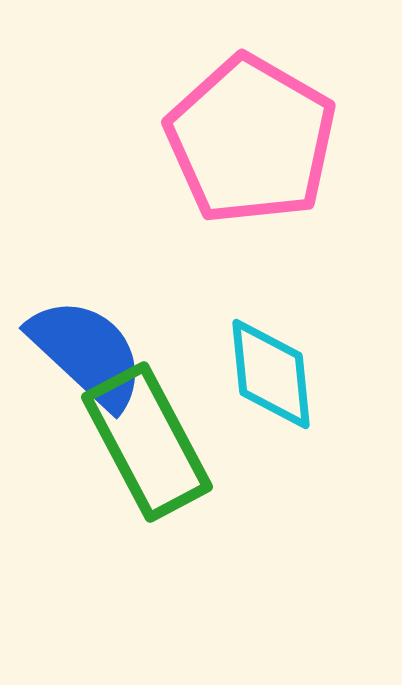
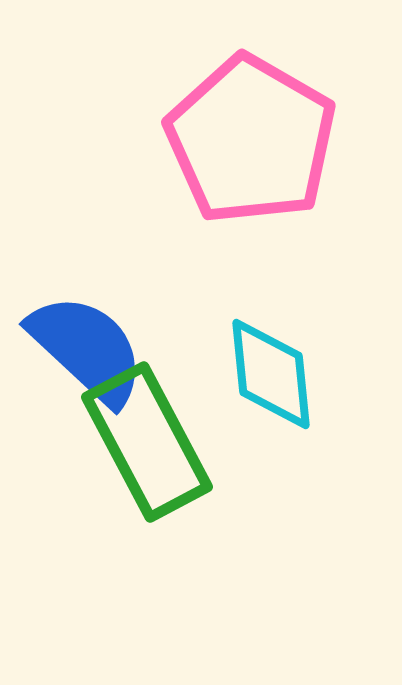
blue semicircle: moved 4 px up
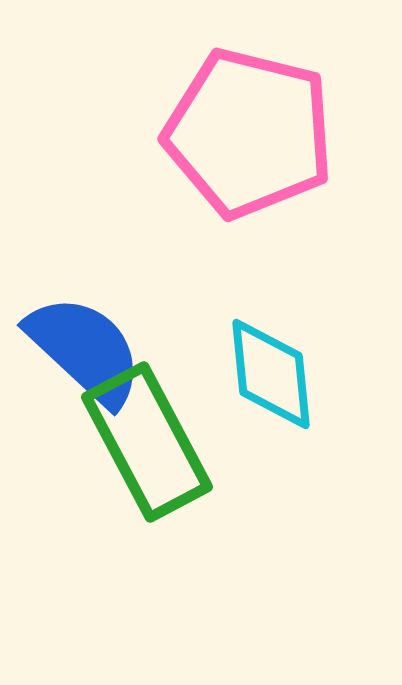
pink pentagon: moved 2 px left, 7 px up; rotated 16 degrees counterclockwise
blue semicircle: moved 2 px left, 1 px down
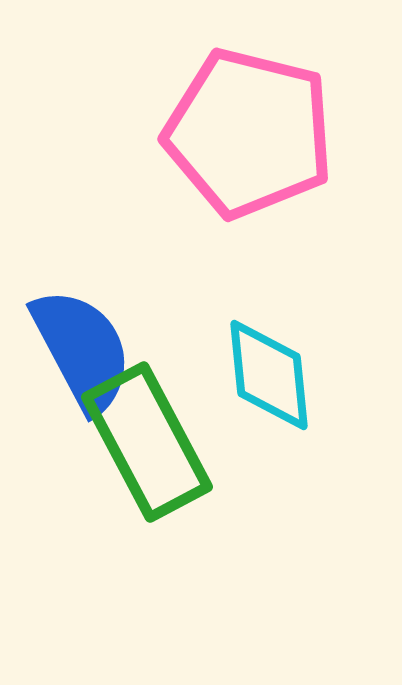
blue semicircle: moved 3 px left; rotated 19 degrees clockwise
cyan diamond: moved 2 px left, 1 px down
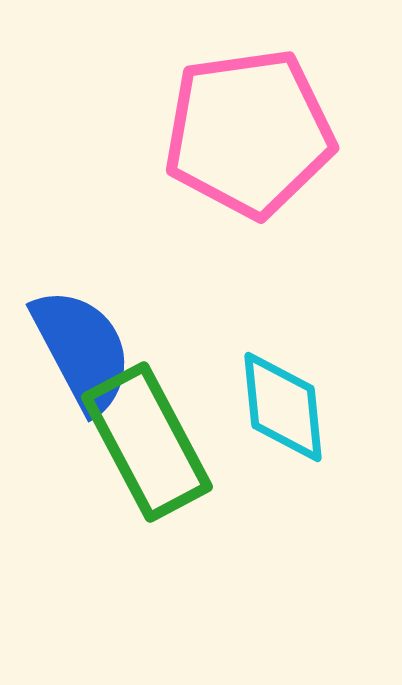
pink pentagon: rotated 22 degrees counterclockwise
cyan diamond: moved 14 px right, 32 px down
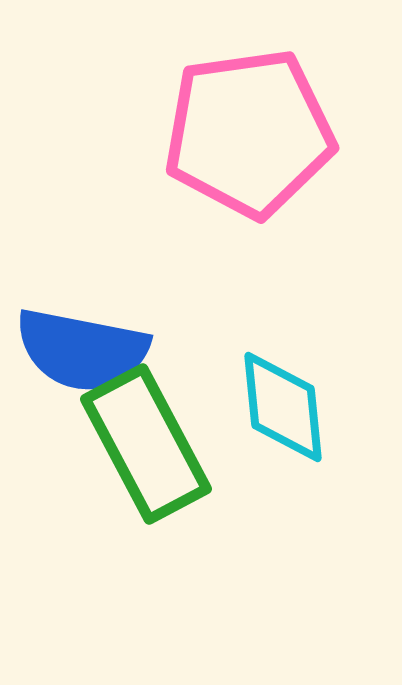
blue semicircle: rotated 129 degrees clockwise
green rectangle: moved 1 px left, 2 px down
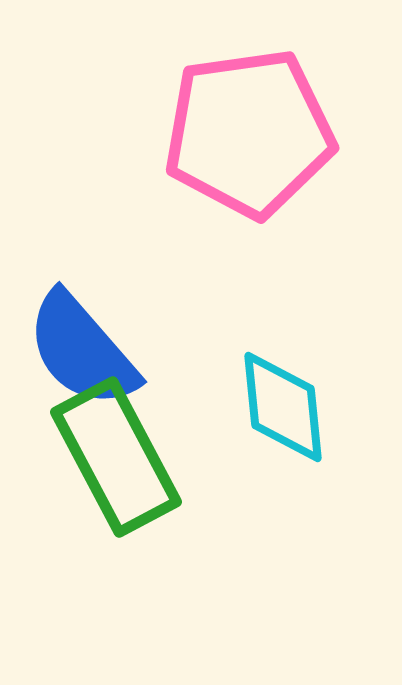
blue semicircle: rotated 38 degrees clockwise
green rectangle: moved 30 px left, 13 px down
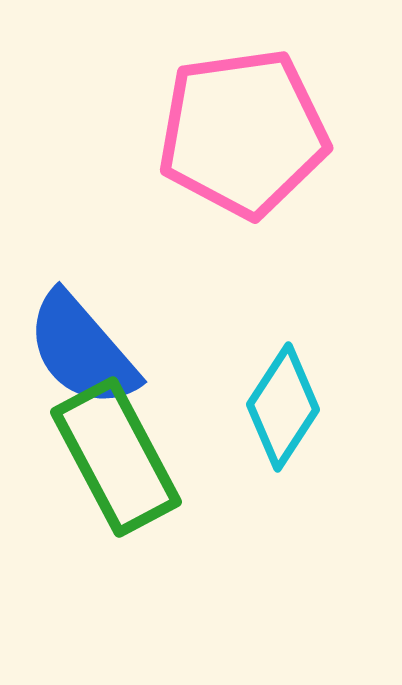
pink pentagon: moved 6 px left
cyan diamond: rotated 39 degrees clockwise
